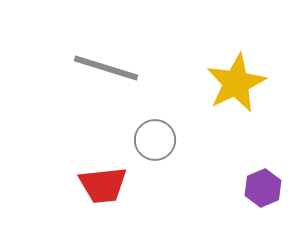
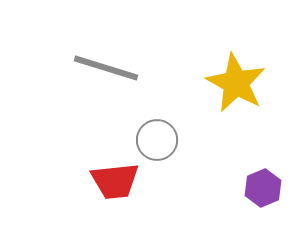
yellow star: rotated 18 degrees counterclockwise
gray circle: moved 2 px right
red trapezoid: moved 12 px right, 4 px up
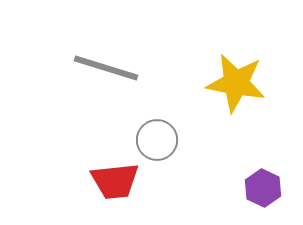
yellow star: rotated 18 degrees counterclockwise
purple hexagon: rotated 12 degrees counterclockwise
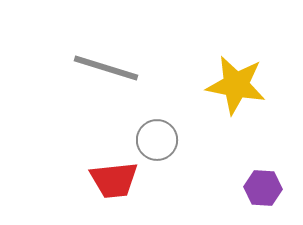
yellow star: moved 2 px down
red trapezoid: moved 1 px left, 1 px up
purple hexagon: rotated 21 degrees counterclockwise
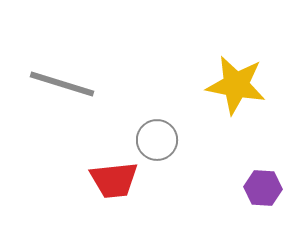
gray line: moved 44 px left, 16 px down
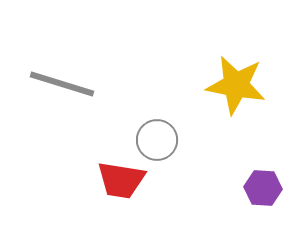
red trapezoid: moved 7 px right; rotated 15 degrees clockwise
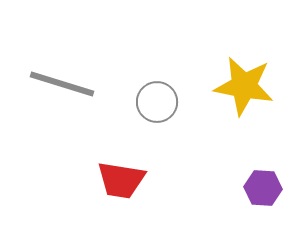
yellow star: moved 8 px right, 1 px down
gray circle: moved 38 px up
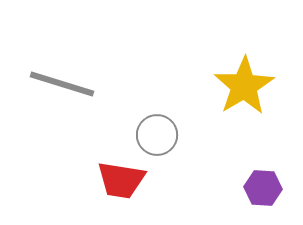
yellow star: rotated 30 degrees clockwise
gray circle: moved 33 px down
